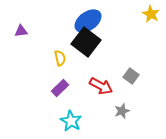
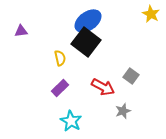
red arrow: moved 2 px right, 1 px down
gray star: moved 1 px right
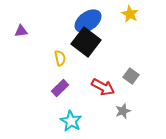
yellow star: moved 21 px left
